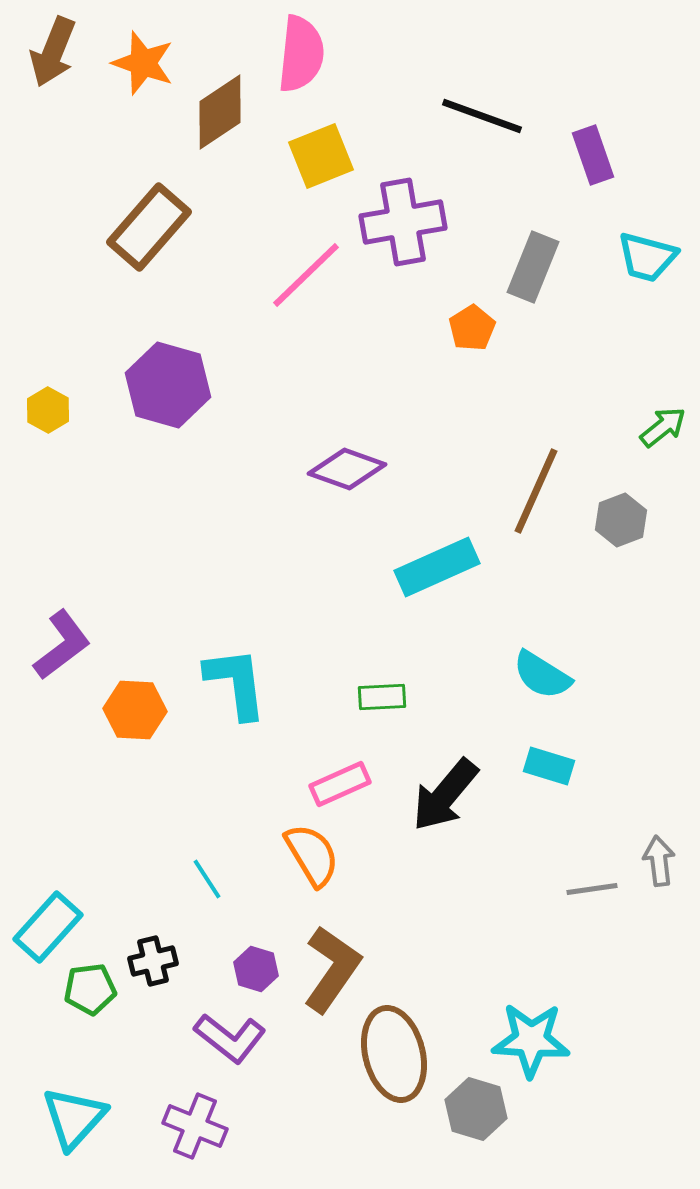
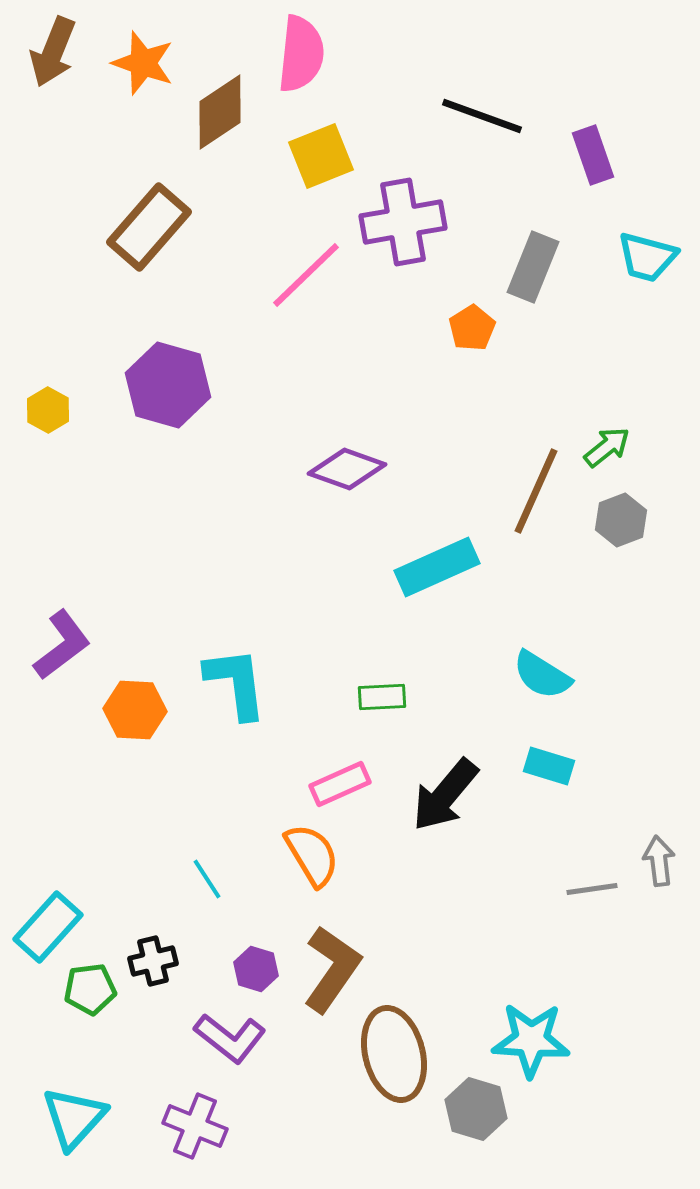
green arrow at (663, 427): moved 56 px left, 20 px down
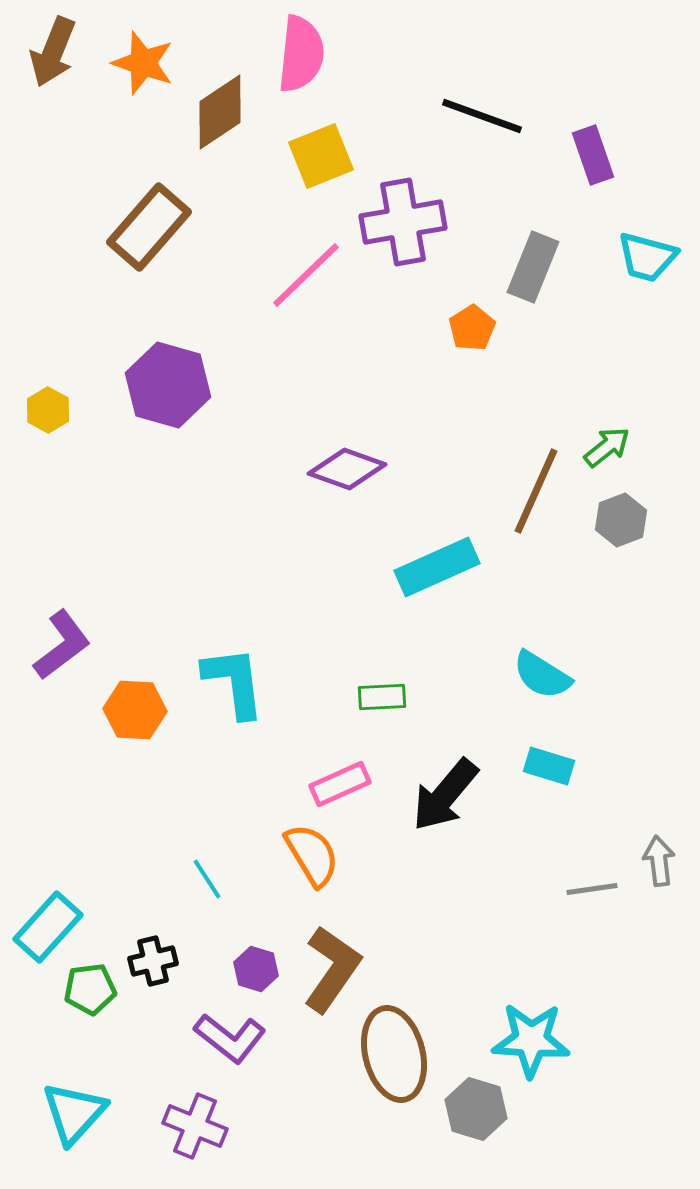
cyan L-shape at (236, 683): moved 2 px left, 1 px up
cyan triangle at (74, 1118): moved 5 px up
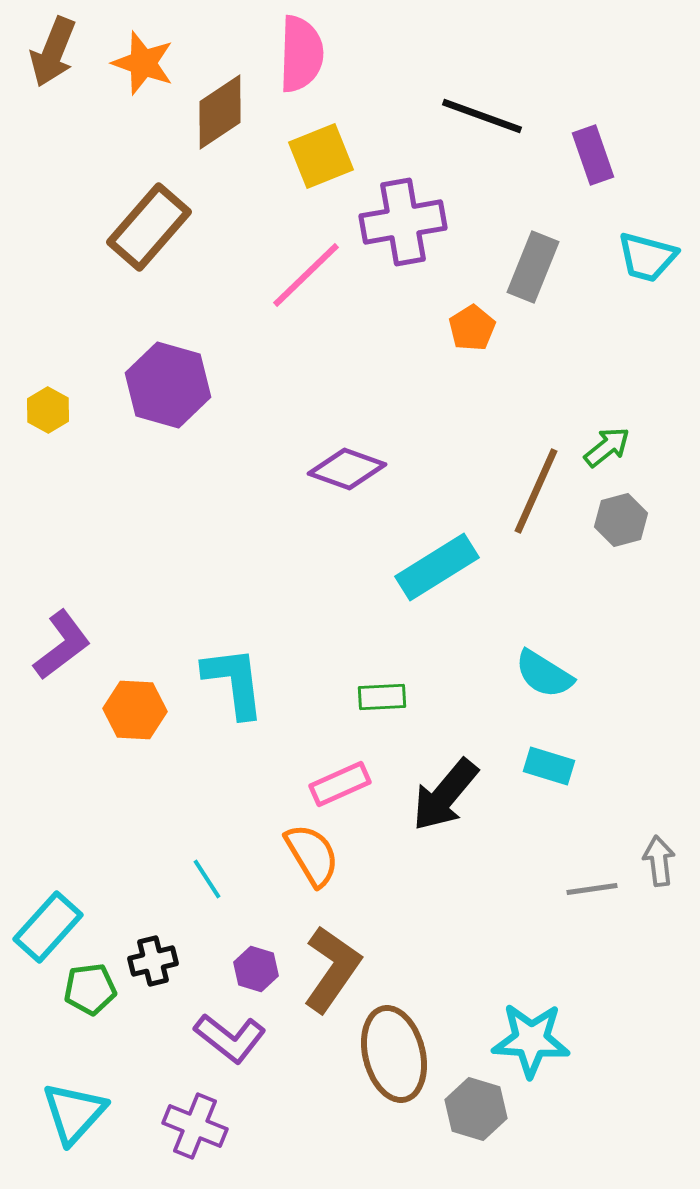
pink semicircle at (301, 54): rotated 4 degrees counterclockwise
gray hexagon at (621, 520): rotated 6 degrees clockwise
cyan rectangle at (437, 567): rotated 8 degrees counterclockwise
cyan semicircle at (542, 675): moved 2 px right, 1 px up
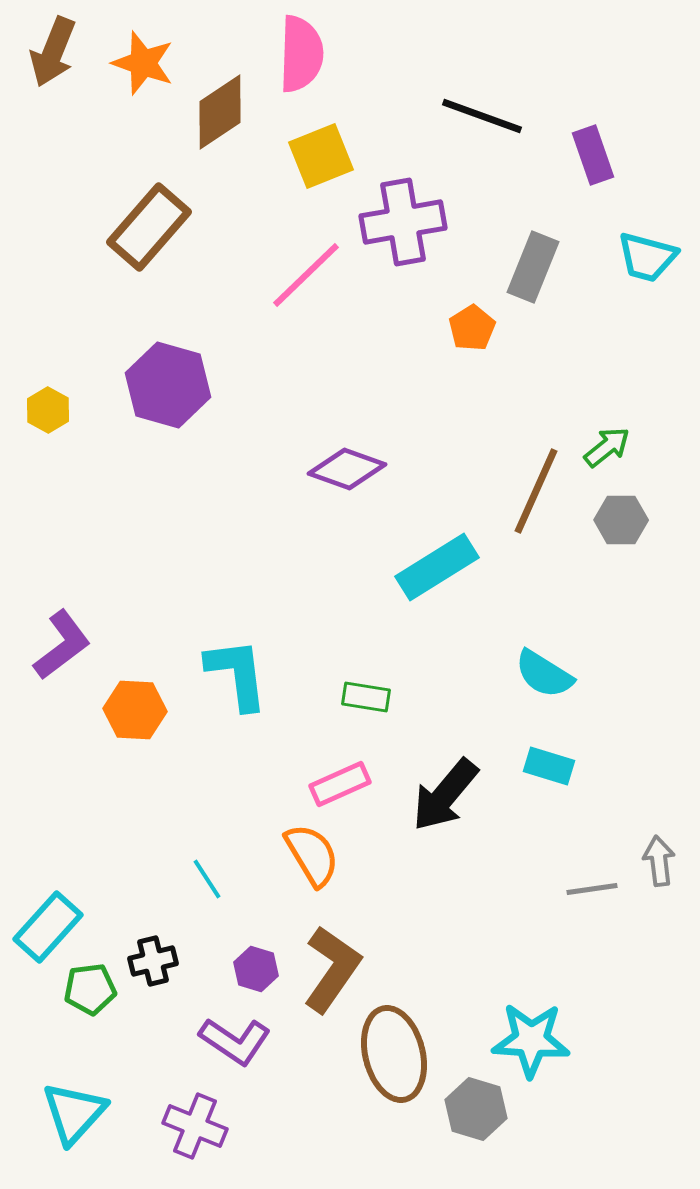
gray hexagon at (621, 520): rotated 15 degrees clockwise
cyan L-shape at (234, 682): moved 3 px right, 8 px up
green rectangle at (382, 697): moved 16 px left; rotated 12 degrees clockwise
purple L-shape at (230, 1038): moved 5 px right, 3 px down; rotated 4 degrees counterclockwise
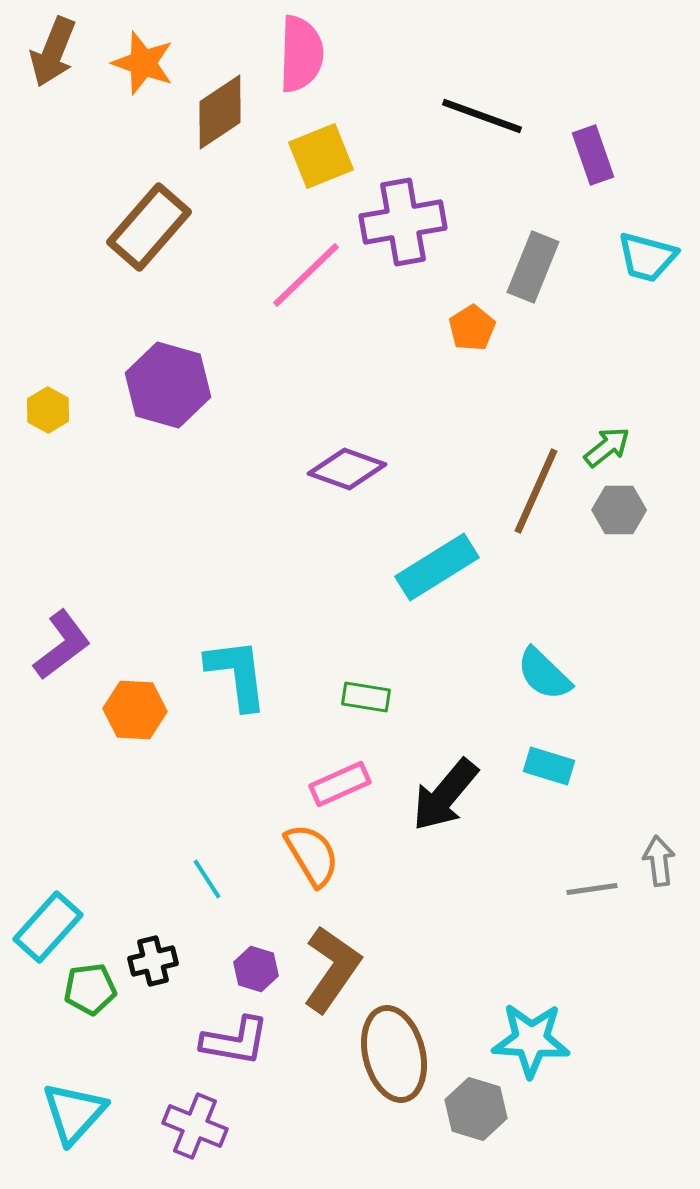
gray hexagon at (621, 520): moved 2 px left, 10 px up
cyan semicircle at (544, 674): rotated 12 degrees clockwise
purple L-shape at (235, 1041): rotated 24 degrees counterclockwise
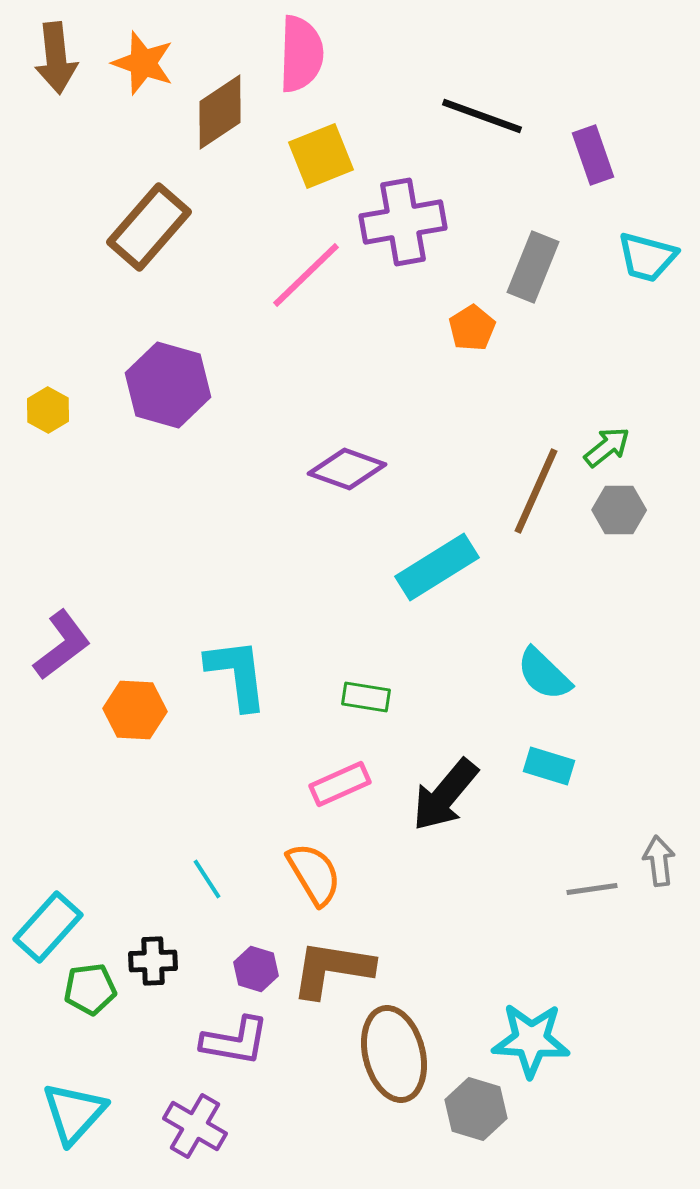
brown arrow at (53, 52): moved 3 px right, 6 px down; rotated 28 degrees counterclockwise
orange semicircle at (312, 855): moved 2 px right, 19 px down
black cross at (153, 961): rotated 12 degrees clockwise
brown L-shape at (332, 969): rotated 116 degrees counterclockwise
purple cross at (195, 1126): rotated 8 degrees clockwise
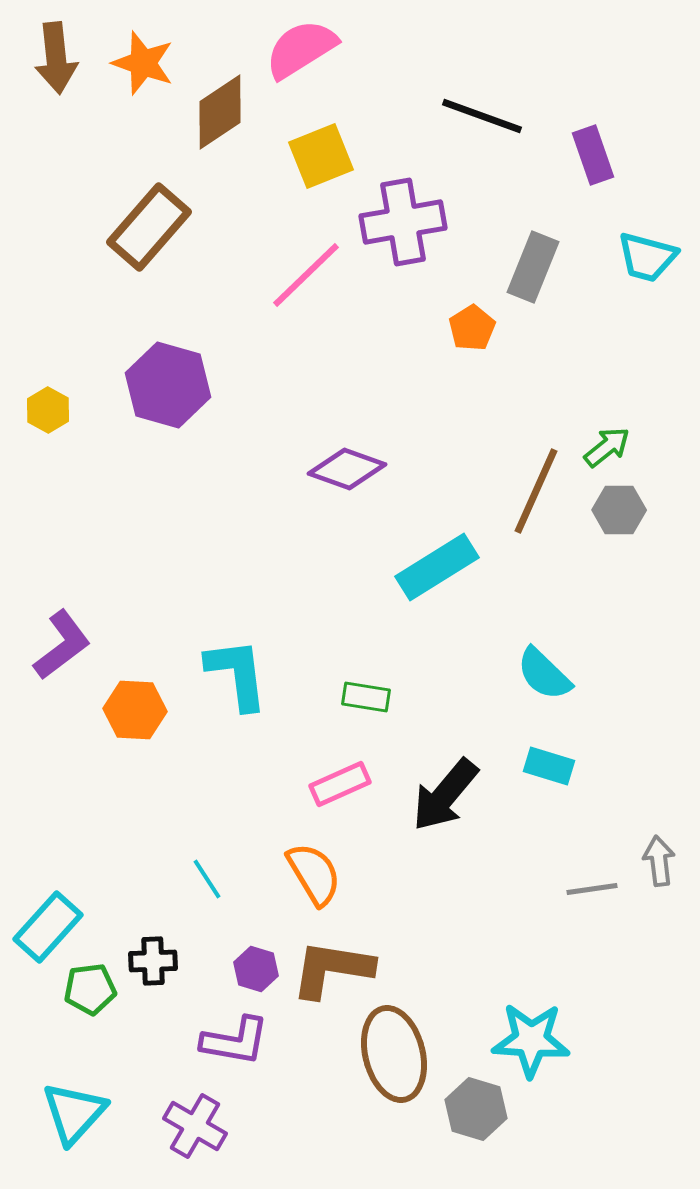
pink semicircle at (301, 54): moved 5 px up; rotated 124 degrees counterclockwise
